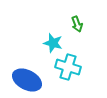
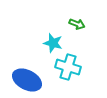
green arrow: rotated 49 degrees counterclockwise
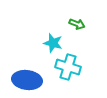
blue ellipse: rotated 20 degrees counterclockwise
